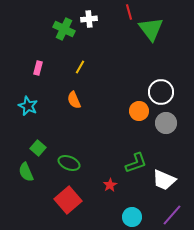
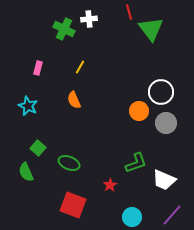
red square: moved 5 px right, 5 px down; rotated 28 degrees counterclockwise
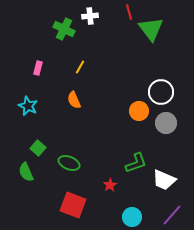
white cross: moved 1 px right, 3 px up
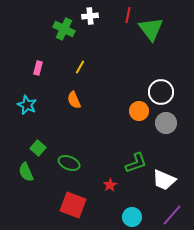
red line: moved 1 px left, 3 px down; rotated 28 degrees clockwise
cyan star: moved 1 px left, 1 px up
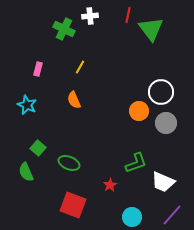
pink rectangle: moved 1 px down
white trapezoid: moved 1 px left, 2 px down
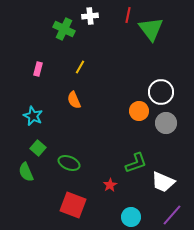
cyan star: moved 6 px right, 11 px down
cyan circle: moved 1 px left
